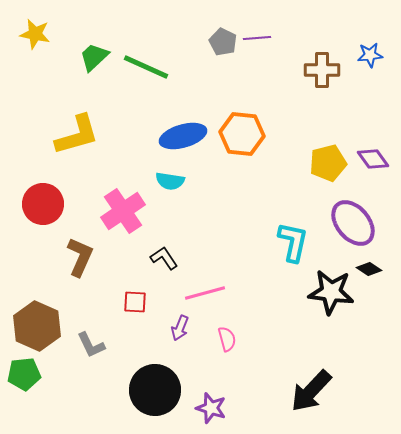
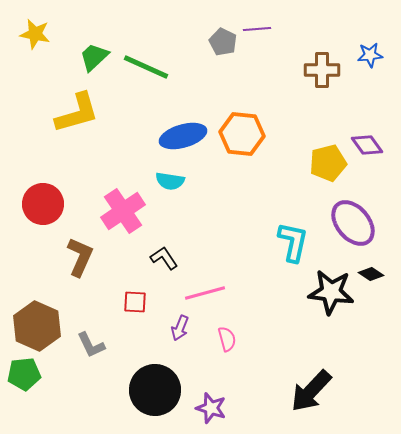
purple line: moved 9 px up
yellow L-shape: moved 22 px up
purple diamond: moved 6 px left, 14 px up
black diamond: moved 2 px right, 5 px down
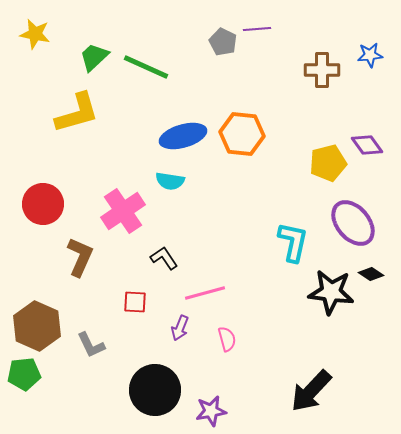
purple star: moved 3 px down; rotated 28 degrees counterclockwise
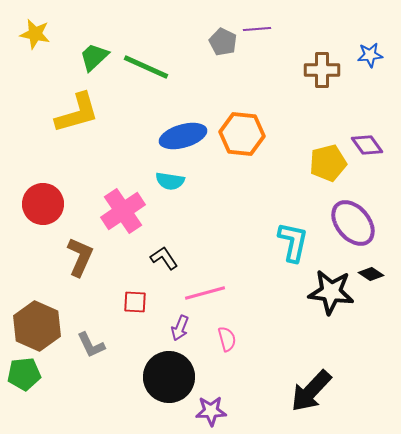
black circle: moved 14 px right, 13 px up
purple star: rotated 8 degrees clockwise
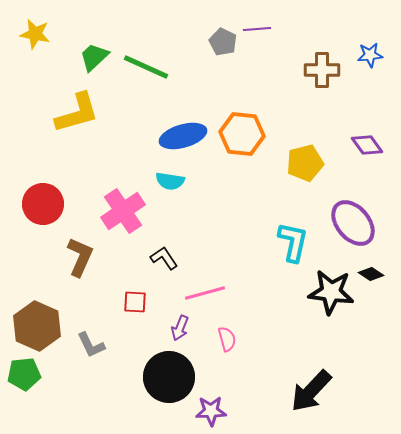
yellow pentagon: moved 23 px left
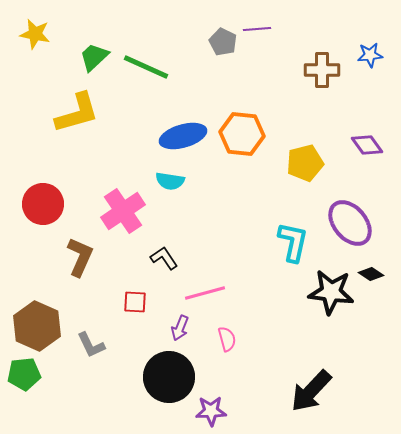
purple ellipse: moved 3 px left
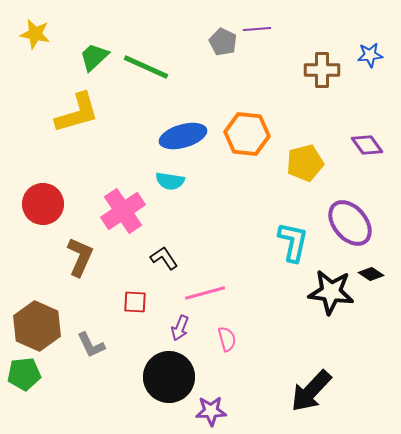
orange hexagon: moved 5 px right
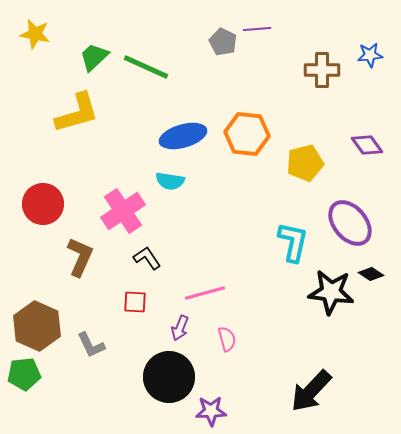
black L-shape: moved 17 px left
